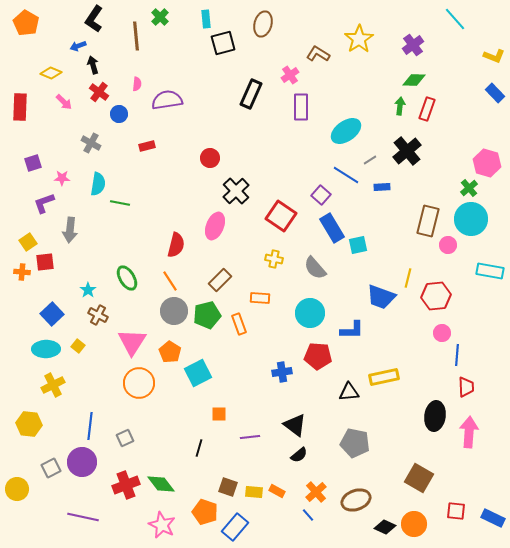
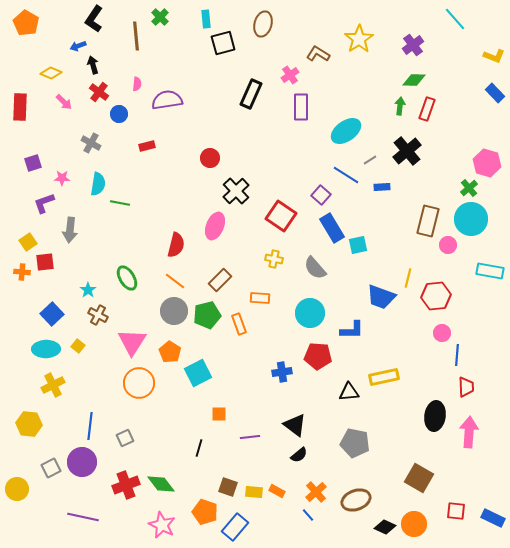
orange line at (170, 281): moved 5 px right; rotated 20 degrees counterclockwise
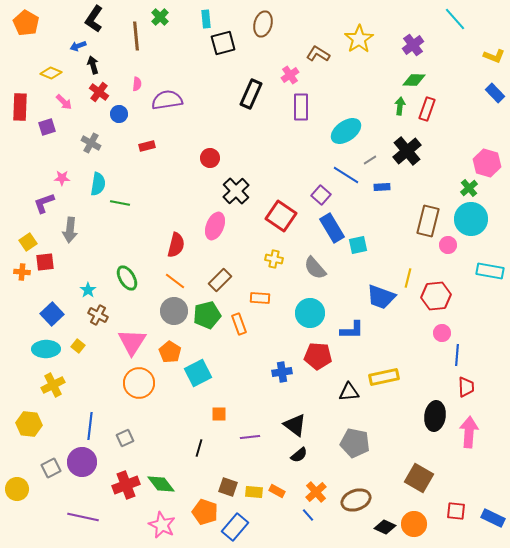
purple square at (33, 163): moved 14 px right, 36 px up
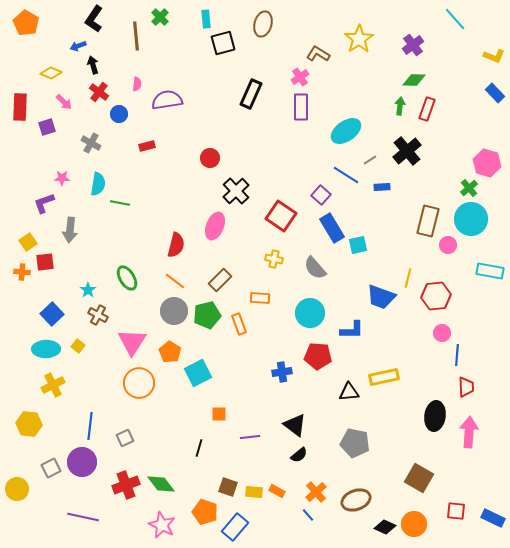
pink cross at (290, 75): moved 10 px right, 2 px down
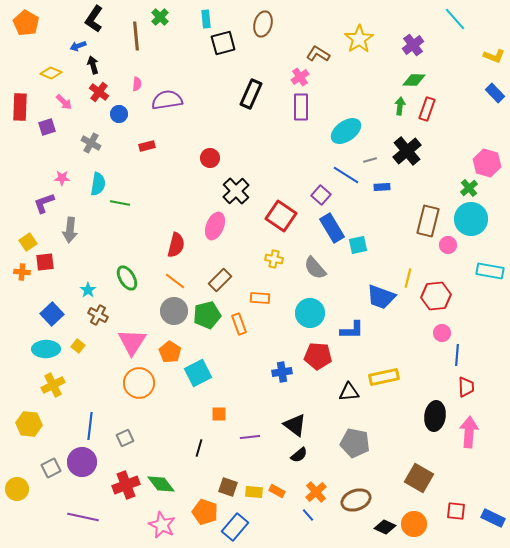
gray line at (370, 160): rotated 16 degrees clockwise
